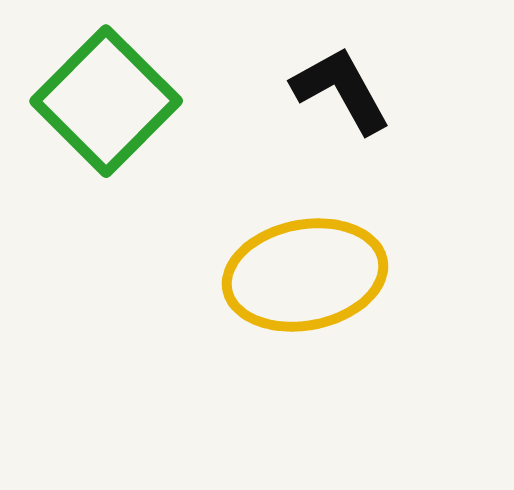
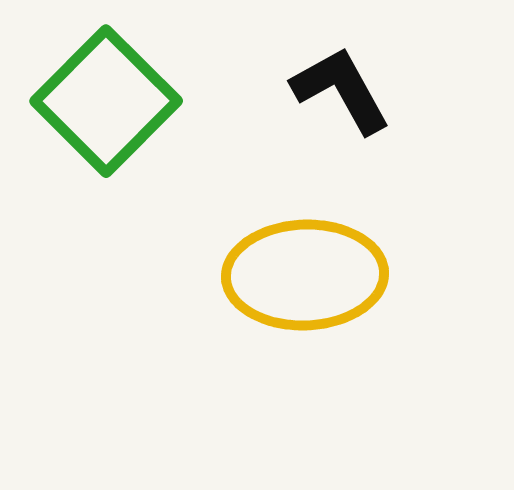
yellow ellipse: rotated 9 degrees clockwise
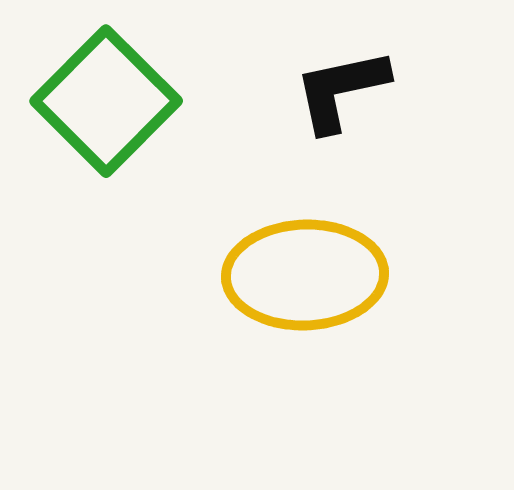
black L-shape: rotated 73 degrees counterclockwise
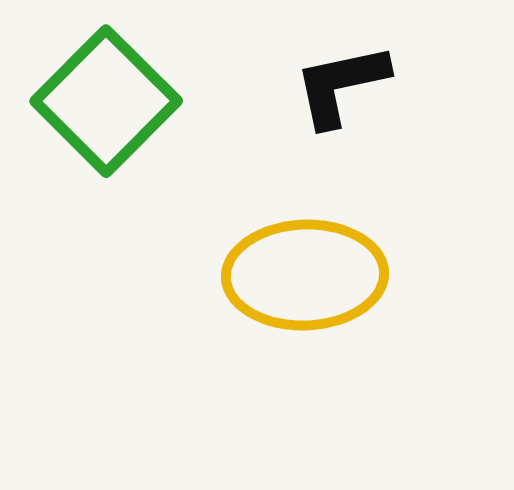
black L-shape: moved 5 px up
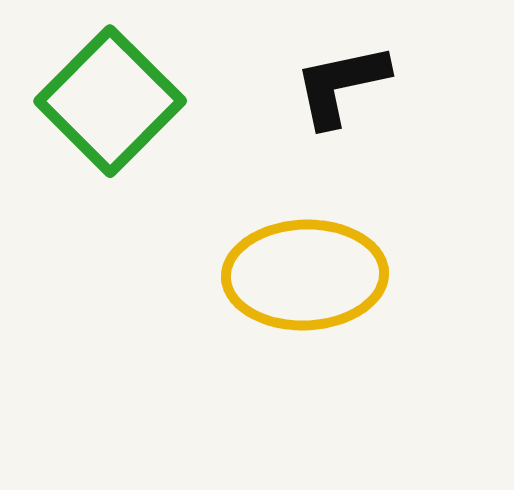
green square: moved 4 px right
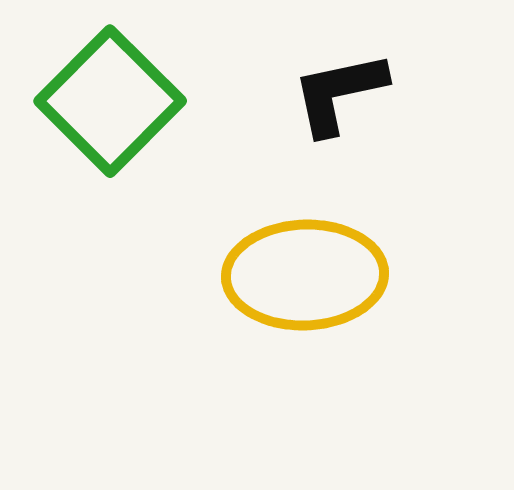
black L-shape: moved 2 px left, 8 px down
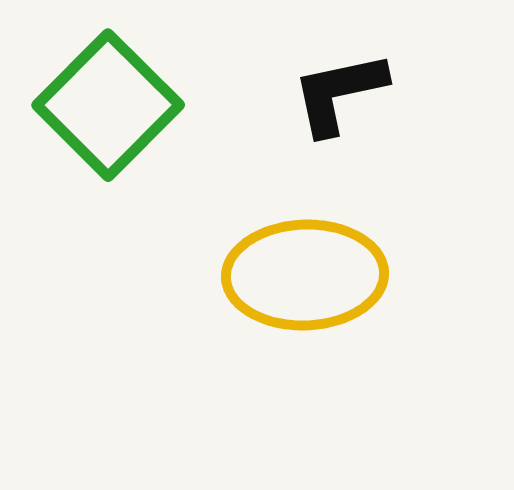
green square: moved 2 px left, 4 px down
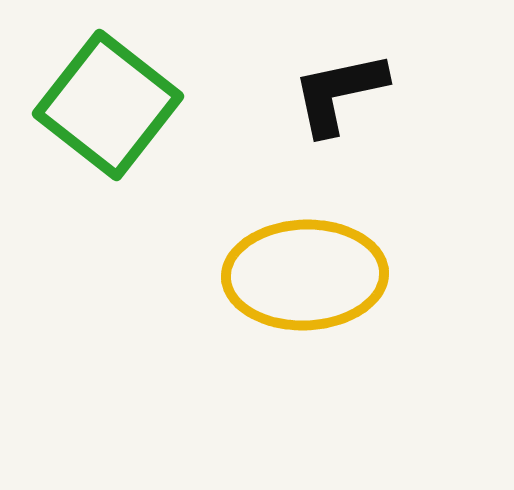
green square: rotated 7 degrees counterclockwise
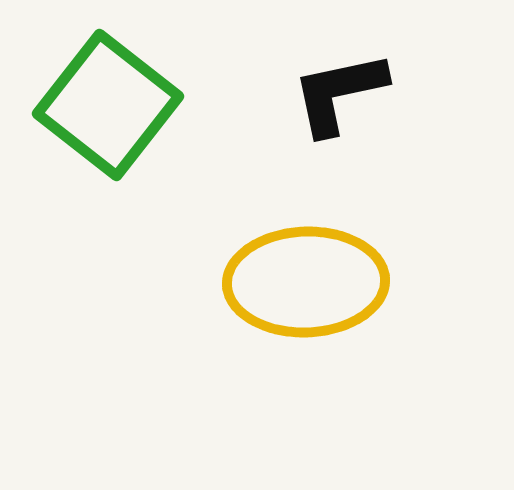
yellow ellipse: moved 1 px right, 7 px down
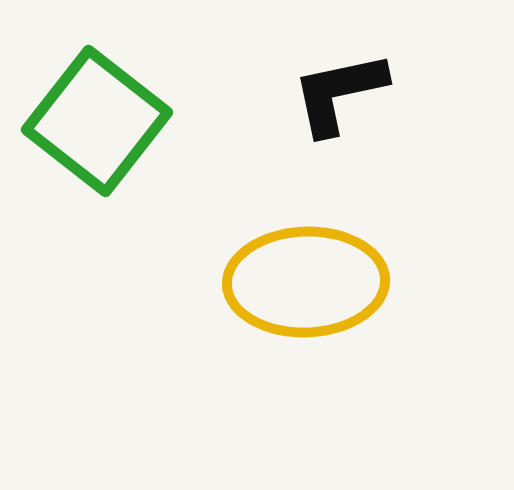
green square: moved 11 px left, 16 px down
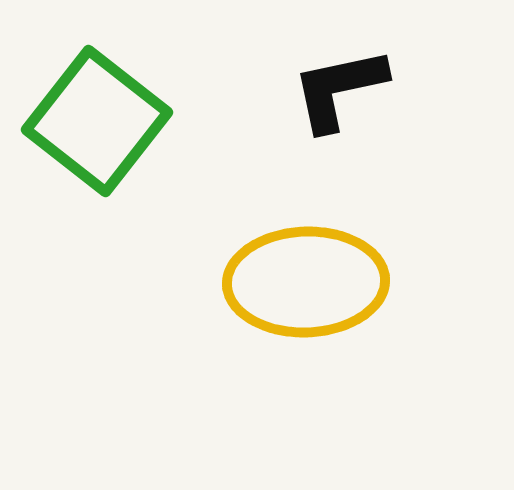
black L-shape: moved 4 px up
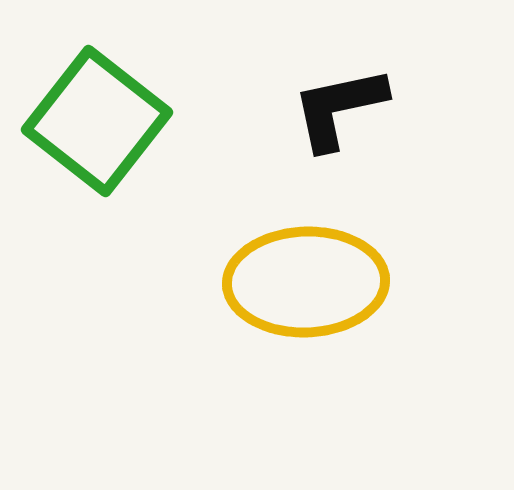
black L-shape: moved 19 px down
